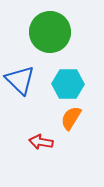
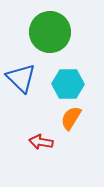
blue triangle: moved 1 px right, 2 px up
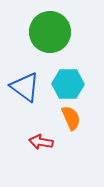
blue triangle: moved 4 px right, 9 px down; rotated 8 degrees counterclockwise
orange semicircle: rotated 125 degrees clockwise
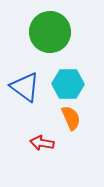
red arrow: moved 1 px right, 1 px down
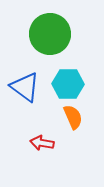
green circle: moved 2 px down
orange semicircle: moved 2 px right, 1 px up
